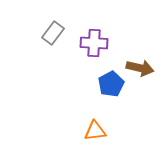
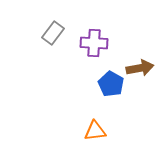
brown arrow: rotated 24 degrees counterclockwise
blue pentagon: rotated 15 degrees counterclockwise
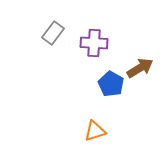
brown arrow: rotated 20 degrees counterclockwise
orange triangle: rotated 10 degrees counterclockwise
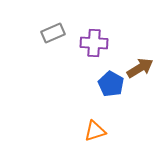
gray rectangle: rotated 30 degrees clockwise
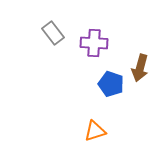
gray rectangle: rotated 75 degrees clockwise
brown arrow: rotated 136 degrees clockwise
blue pentagon: rotated 10 degrees counterclockwise
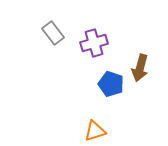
purple cross: rotated 20 degrees counterclockwise
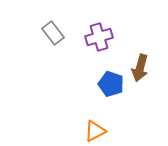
purple cross: moved 5 px right, 6 px up
orange triangle: rotated 10 degrees counterclockwise
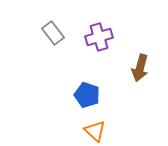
blue pentagon: moved 24 px left, 11 px down
orange triangle: rotated 50 degrees counterclockwise
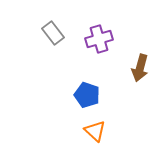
purple cross: moved 2 px down
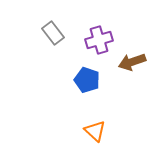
purple cross: moved 1 px down
brown arrow: moved 8 px left, 6 px up; rotated 56 degrees clockwise
blue pentagon: moved 15 px up
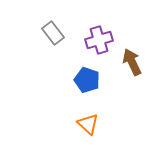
brown arrow: rotated 84 degrees clockwise
orange triangle: moved 7 px left, 7 px up
